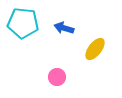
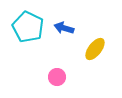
cyan pentagon: moved 5 px right, 4 px down; rotated 20 degrees clockwise
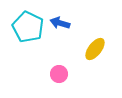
blue arrow: moved 4 px left, 5 px up
pink circle: moved 2 px right, 3 px up
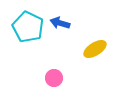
yellow ellipse: rotated 20 degrees clockwise
pink circle: moved 5 px left, 4 px down
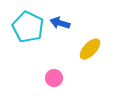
yellow ellipse: moved 5 px left; rotated 15 degrees counterclockwise
